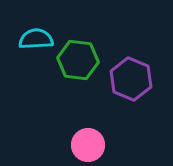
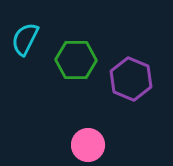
cyan semicircle: moved 11 px left; rotated 60 degrees counterclockwise
green hexagon: moved 2 px left; rotated 6 degrees counterclockwise
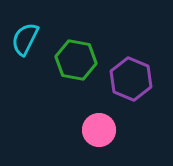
green hexagon: rotated 9 degrees clockwise
pink circle: moved 11 px right, 15 px up
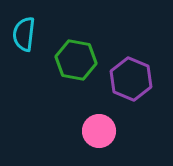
cyan semicircle: moved 1 px left, 5 px up; rotated 20 degrees counterclockwise
pink circle: moved 1 px down
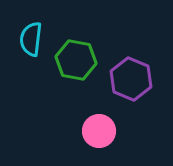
cyan semicircle: moved 7 px right, 5 px down
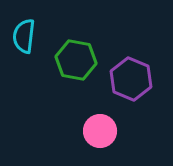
cyan semicircle: moved 7 px left, 3 px up
pink circle: moved 1 px right
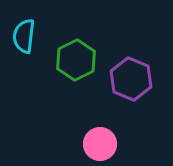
green hexagon: rotated 24 degrees clockwise
pink circle: moved 13 px down
